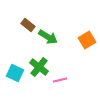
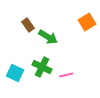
brown rectangle: rotated 16 degrees clockwise
orange square: moved 18 px up
green cross: moved 3 px right; rotated 12 degrees counterclockwise
pink line: moved 6 px right, 5 px up
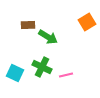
brown rectangle: rotated 56 degrees counterclockwise
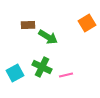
orange square: moved 1 px down
cyan square: rotated 36 degrees clockwise
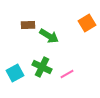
green arrow: moved 1 px right, 1 px up
pink line: moved 1 px right, 1 px up; rotated 16 degrees counterclockwise
